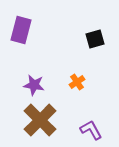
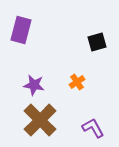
black square: moved 2 px right, 3 px down
purple L-shape: moved 2 px right, 2 px up
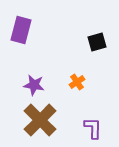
purple L-shape: rotated 30 degrees clockwise
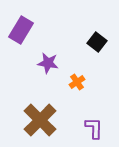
purple rectangle: rotated 16 degrees clockwise
black square: rotated 36 degrees counterclockwise
purple star: moved 14 px right, 22 px up
purple L-shape: moved 1 px right
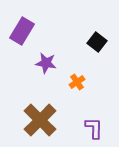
purple rectangle: moved 1 px right, 1 px down
purple star: moved 2 px left
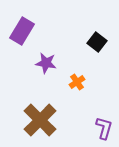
purple L-shape: moved 10 px right; rotated 15 degrees clockwise
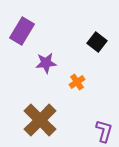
purple star: rotated 15 degrees counterclockwise
purple L-shape: moved 3 px down
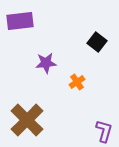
purple rectangle: moved 2 px left, 10 px up; rotated 52 degrees clockwise
brown cross: moved 13 px left
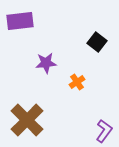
purple L-shape: rotated 20 degrees clockwise
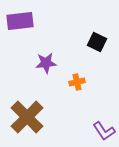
black square: rotated 12 degrees counterclockwise
orange cross: rotated 21 degrees clockwise
brown cross: moved 3 px up
purple L-shape: rotated 110 degrees clockwise
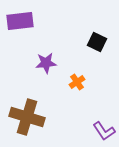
orange cross: rotated 21 degrees counterclockwise
brown cross: rotated 28 degrees counterclockwise
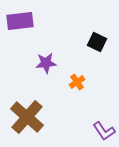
brown cross: rotated 24 degrees clockwise
